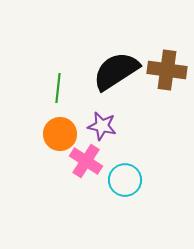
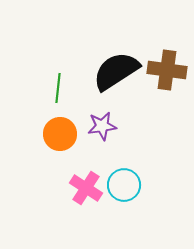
purple star: rotated 20 degrees counterclockwise
pink cross: moved 27 px down
cyan circle: moved 1 px left, 5 px down
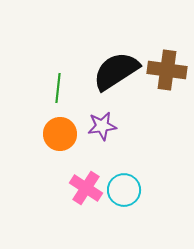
cyan circle: moved 5 px down
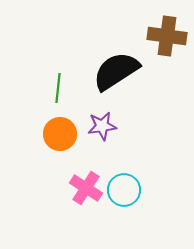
brown cross: moved 34 px up
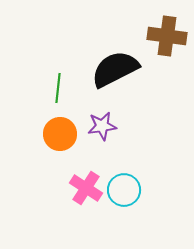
black semicircle: moved 1 px left, 2 px up; rotated 6 degrees clockwise
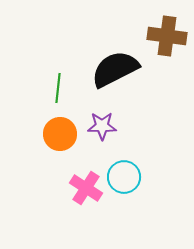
purple star: rotated 8 degrees clockwise
cyan circle: moved 13 px up
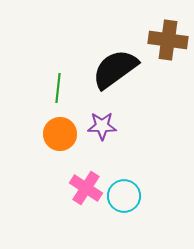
brown cross: moved 1 px right, 4 px down
black semicircle: rotated 9 degrees counterclockwise
cyan circle: moved 19 px down
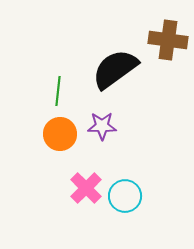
green line: moved 3 px down
pink cross: rotated 12 degrees clockwise
cyan circle: moved 1 px right
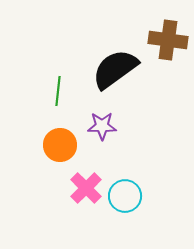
orange circle: moved 11 px down
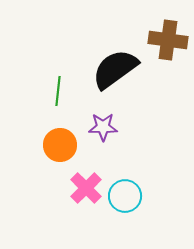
purple star: moved 1 px right, 1 px down
